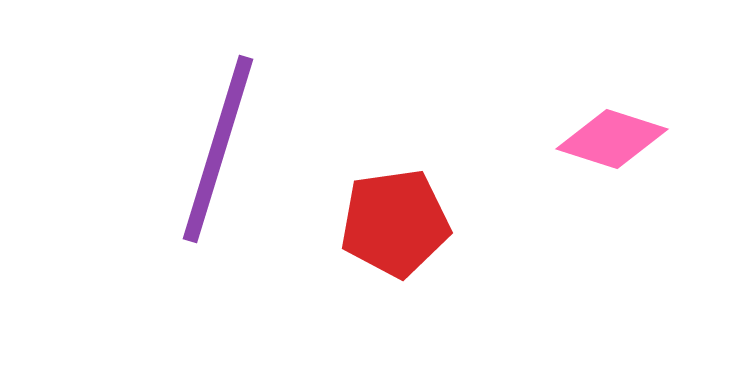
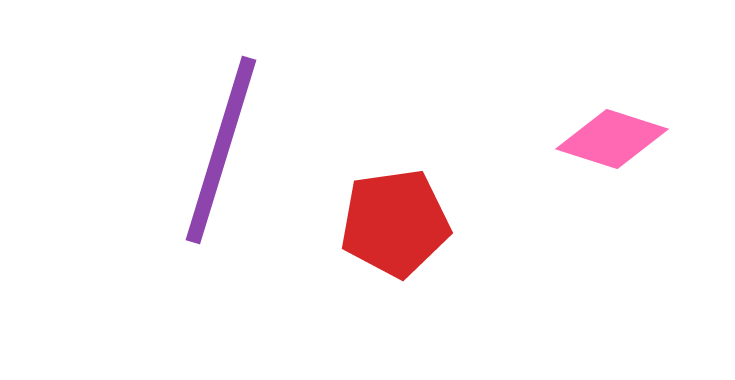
purple line: moved 3 px right, 1 px down
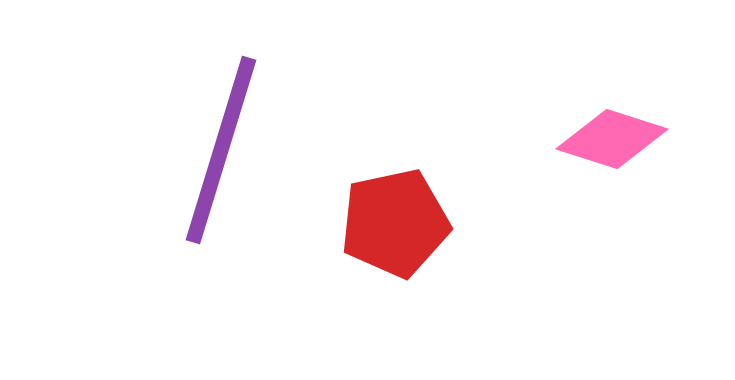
red pentagon: rotated 4 degrees counterclockwise
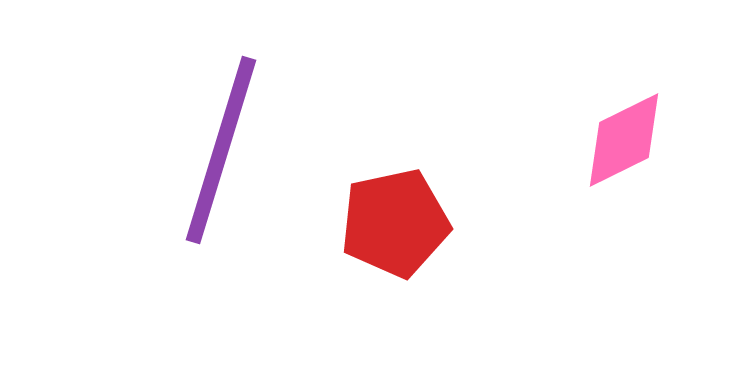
pink diamond: moved 12 px right, 1 px down; rotated 44 degrees counterclockwise
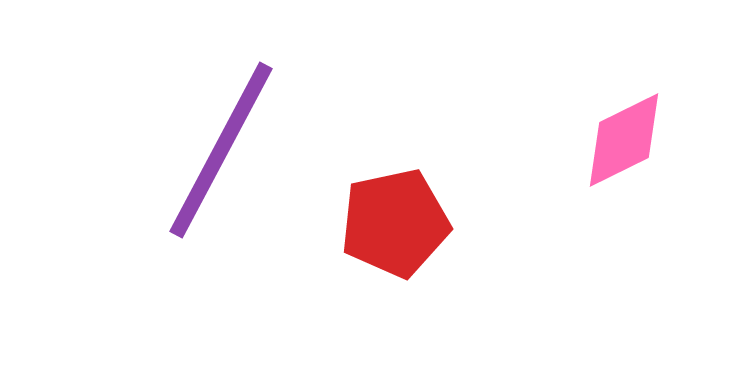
purple line: rotated 11 degrees clockwise
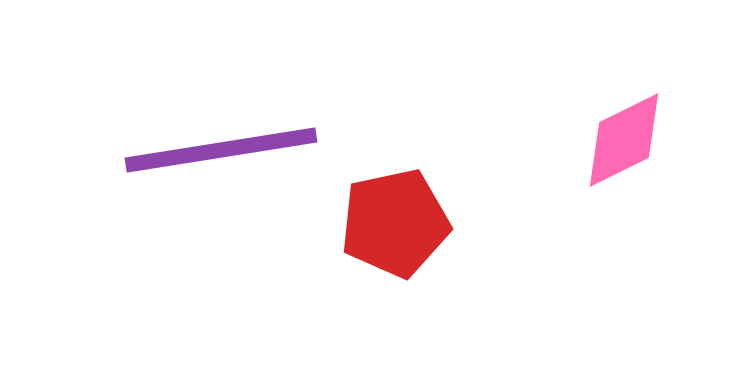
purple line: rotated 53 degrees clockwise
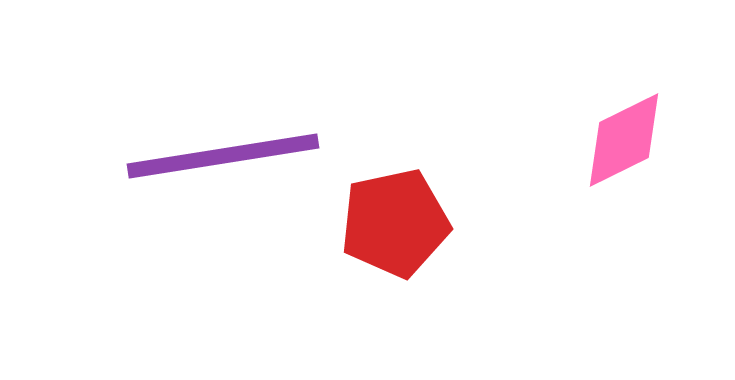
purple line: moved 2 px right, 6 px down
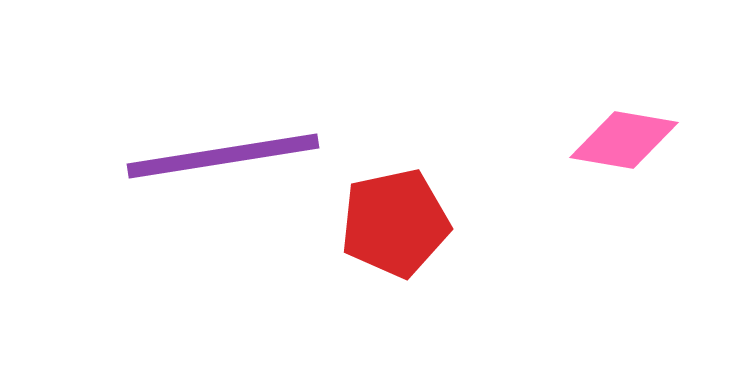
pink diamond: rotated 36 degrees clockwise
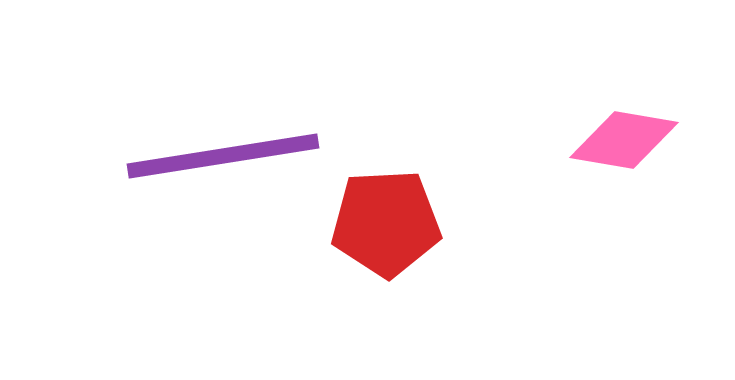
red pentagon: moved 9 px left; rotated 9 degrees clockwise
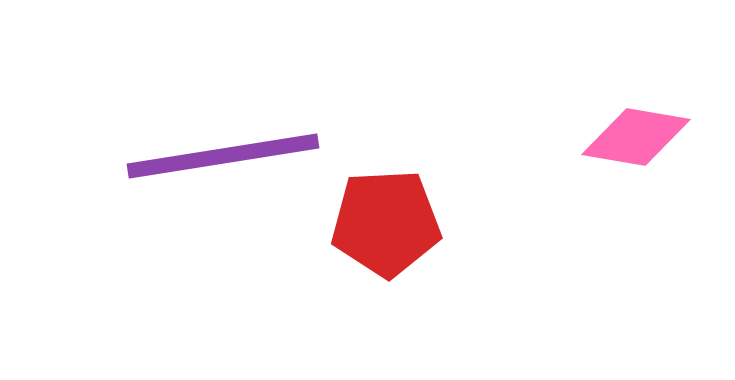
pink diamond: moved 12 px right, 3 px up
